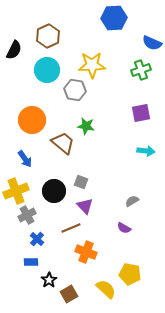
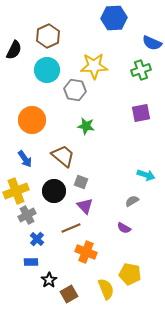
yellow star: moved 2 px right, 1 px down
brown trapezoid: moved 13 px down
cyan arrow: moved 24 px down; rotated 12 degrees clockwise
yellow semicircle: rotated 25 degrees clockwise
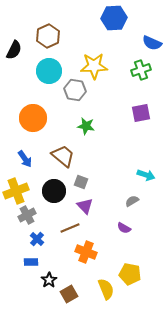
cyan circle: moved 2 px right, 1 px down
orange circle: moved 1 px right, 2 px up
brown line: moved 1 px left
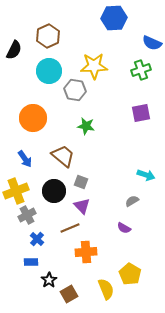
purple triangle: moved 3 px left
orange cross: rotated 25 degrees counterclockwise
yellow pentagon: rotated 20 degrees clockwise
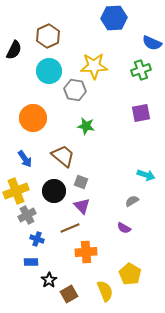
blue cross: rotated 24 degrees counterclockwise
yellow semicircle: moved 1 px left, 2 px down
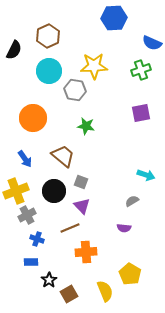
purple semicircle: rotated 24 degrees counterclockwise
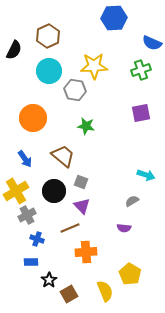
yellow cross: rotated 10 degrees counterclockwise
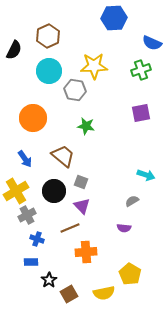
yellow semicircle: moved 1 px left, 2 px down; rotated 100 degrees clockwise
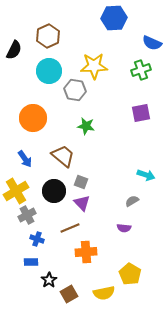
purple triangle: moved 3 px up
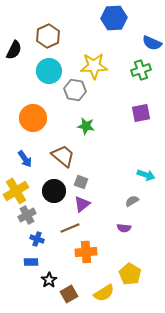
purple triangle: moved 1 px down; rotated 36 degrees clockwise
yellow semicircle: rotated 20 degrees counterclockwise
